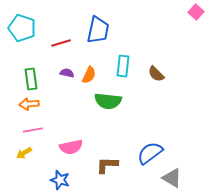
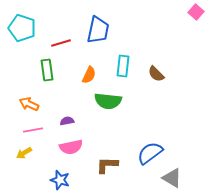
purple semicircle: moved 48 px down; rotated 24 degrees counterclockwise
green rectangle: moved 16 px right, 9 px up
orange arrow: rotated 30 degrees clockwise
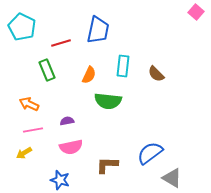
cyan pentagon: moved 1 px up; rotated 8 degrees clockwise
green rectangle: rotated 15 degrees counterclockwise
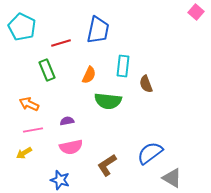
brown semicircle: moved 10 px left, 10 px down; rotated 24 degrees clockwise
brown L-shape: rotated 35 degrees counterclockwise
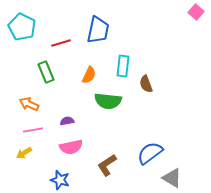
green rectangle: moved 1 px left, 2 px down
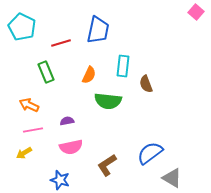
orange arrow: moved 1 px down
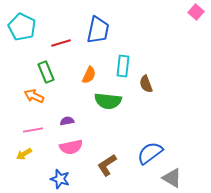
orange arrow: moved 5 px right, 9 px up
yellow arrow: moved 1 px down
blue star: moved 1 px up
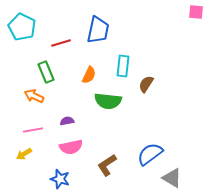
pink square: rotated 35 degrees counterclockwise
brown semicircle: rotated 54 degrees clockwise
blue semicircle: moved 1 px down
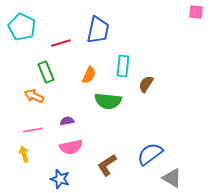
yellow arrow: rotated 105 degrees clockwise
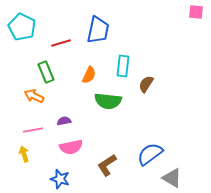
purple semicircle: moved 3 px left
